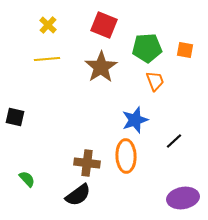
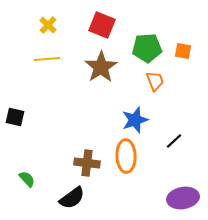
red square: moved 2 px left
orange square: moved 2 px left, 1 px down
black semicircle: moved 6 px left, 3 px down
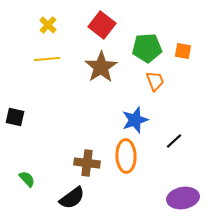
red square: rotated 16 degrees clockwise
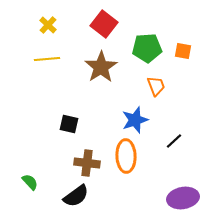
red square: moved 2 px right, 1 px up
orange trapezoid: moved 1 px right, 5 px down
black square: moved 54 px right, 7 px down
green semicircle: moved 3 px right, 3 px down
black semicircle: moved 4 px right, 2 px up
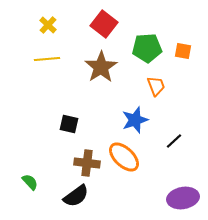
orange ellipse: moved 2 px left, 1 px down; rotated 44 degrees counterclockwise
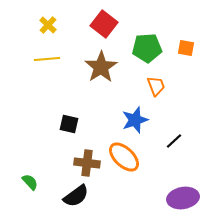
orange square: moved 3 px right, 3 px up
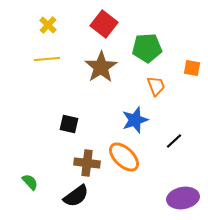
orange square: moved 6 px right, 20 px down
